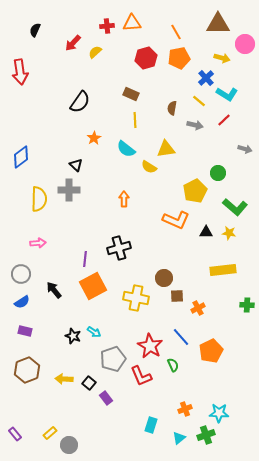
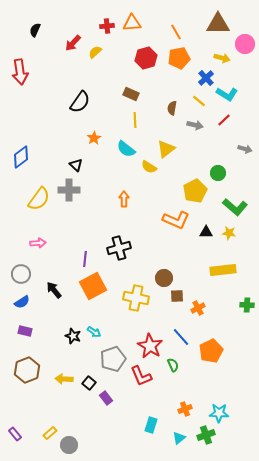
yellow triangle at (166, 149): rotated 30 degrees counterclockwise
yellow semicircle at (39, 199): rotated 35 degrees clockwise
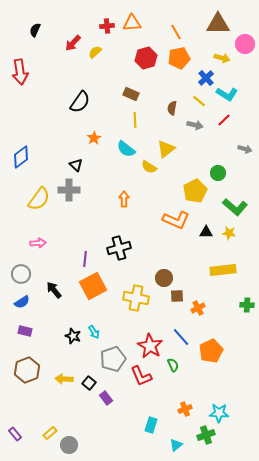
cyan arrow at (94, 332): rotated 24 degrees clockwise
cyan triangle at (179, 438): moved 3 px left, 7 px down
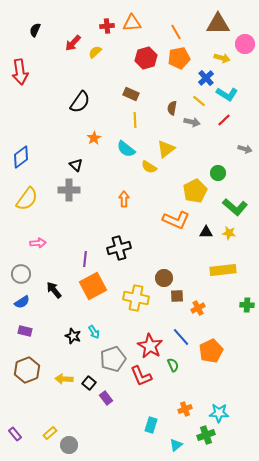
gray arrow at (195, 125): moved 3 px left, 3 px up
yellow semicircle at (39, 199): moved 12 px left
